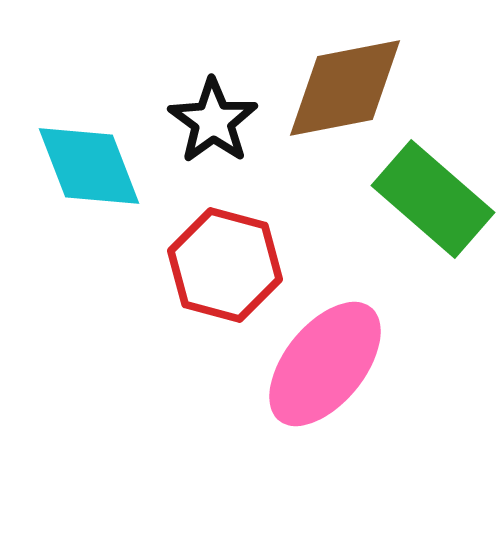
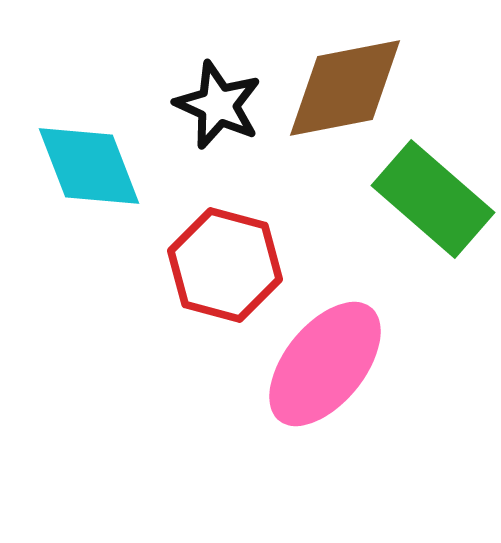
black star: moved 5 px right, 16 px up; rotated 12 degrees counterclockwise
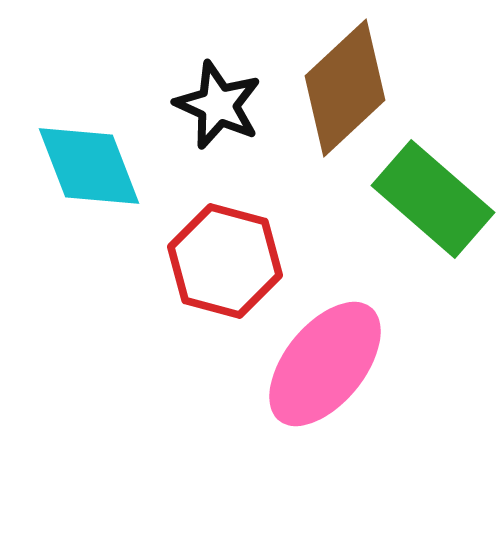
brown diamond: rotated 32 degrees counterclockwise
red hexagon: moved 4 px up
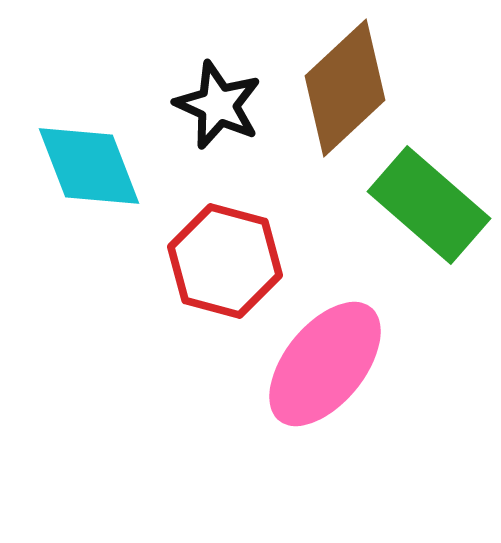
green rectangle: moved 4 px left, 6 px down
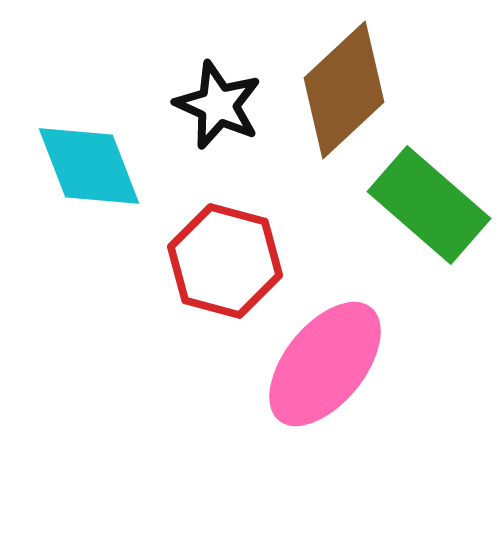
brown diamond: moved 1 px left, 2 px down
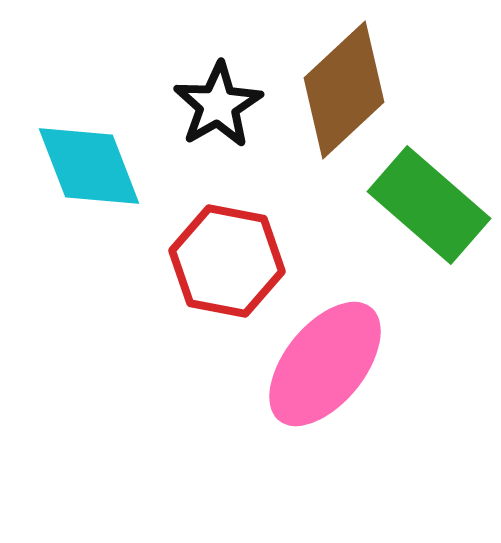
black star: rotated 18 degrees clockwise
red hexagon: moved 2 px right; rotated 4 degrees counterclockwise
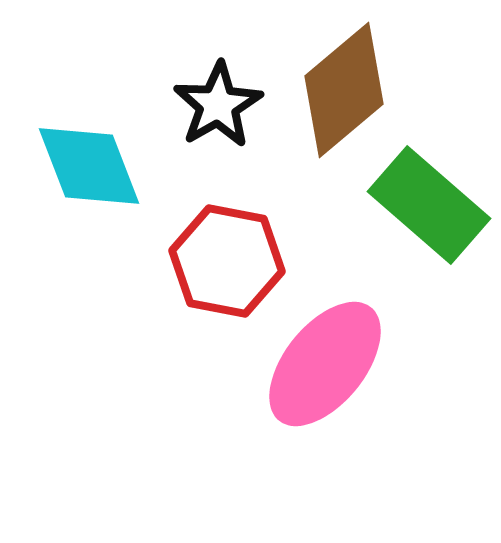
brown diamond: rotated 3 degrees clockwise
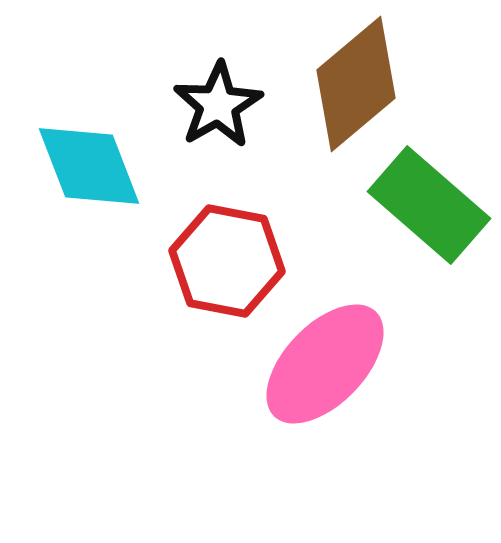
brown diamond: moved 12 px right, 6 px up
pink ellipse: rotated 5 degrees clockwise
